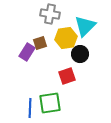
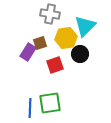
purple rectangle: moved 1 px right
red square: moved 12 px left, 11 px up
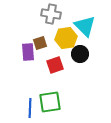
gray cross: moved 1 px right
cyan triangle: rotated 30 degrees counterclockwise
purple rectangle: rotated 36 degrees counterclockwise
green square: moved 1 px up
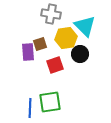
brown square: moved 1 px down
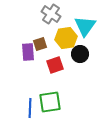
gray cross: rotated 24 degrees clockwise
cyan triangle: rotated 20 degrees clockwise
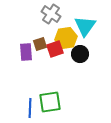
purple rectangle: moved 2 px left
red square: moved 16 px up
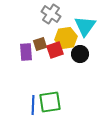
red square: moved 1 px down
blue line: moved 3 px right, 3 px up
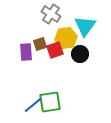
blue line: rotated 48 degrees clockwise
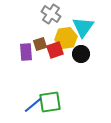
cyan triangle: moved 2 px left, 1 px down
black circle: moved 1 px right
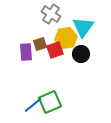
green square: rotated 15 degrees counterclockwise
